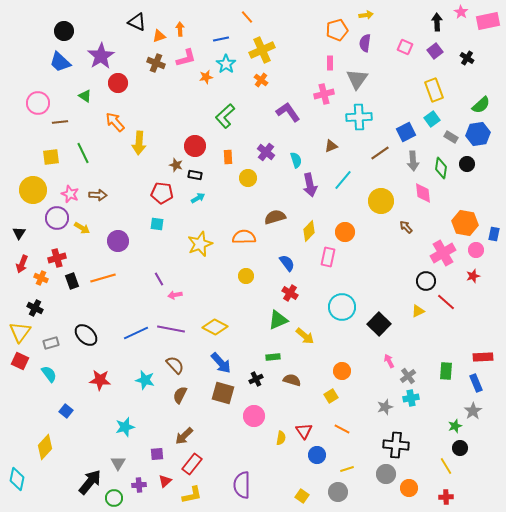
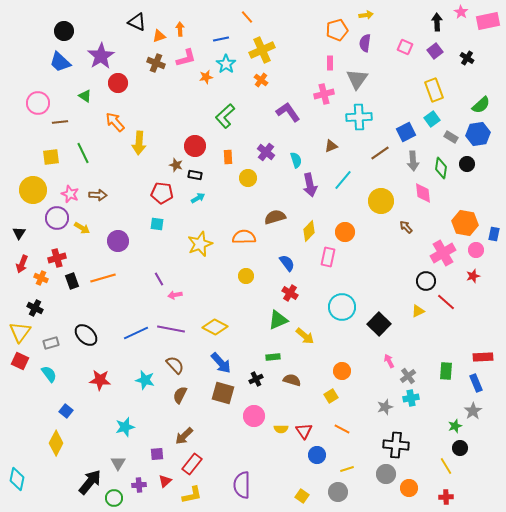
yellow semicircle at (281, 438): moved 9 px up; rotated 80 degrees clockwise
yellow diamond at (45, 447): moved 11 px right, 4 px up; rotated 15 degrees counterclockwise
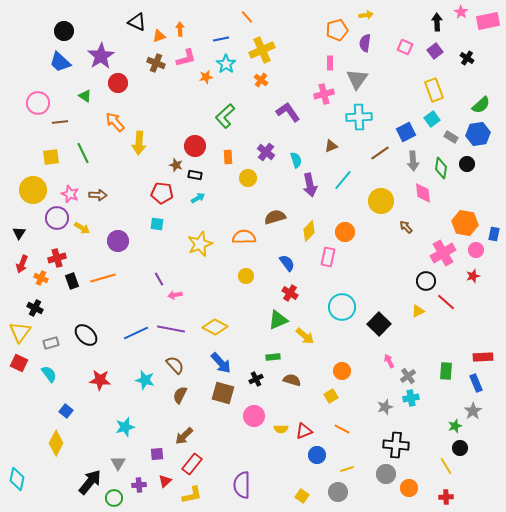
red square at (20, 361): moved 1 px left, 2 px down
red triangle at (304, 431): rotated 42 degrees clockwise
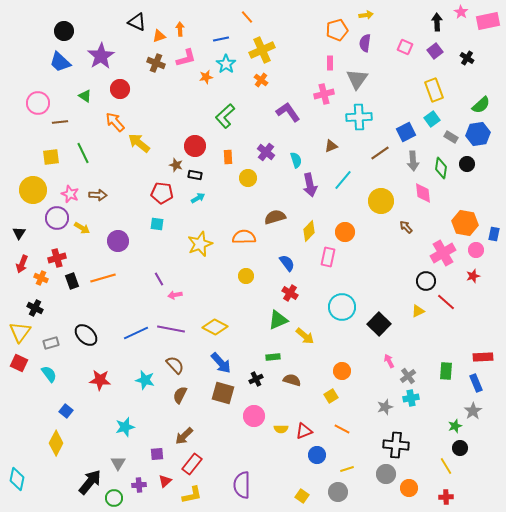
red circle at (118, 83): moved 2 px right, 6 px down
yellow arrow at (139, 143): rotated 125 degrees clockwise
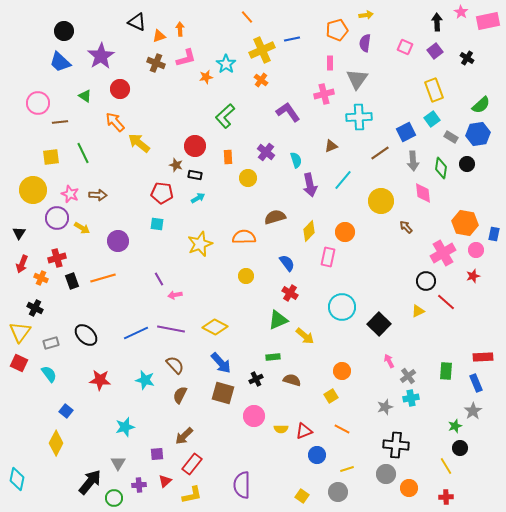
blue line at (221, 39): moved 71 px right
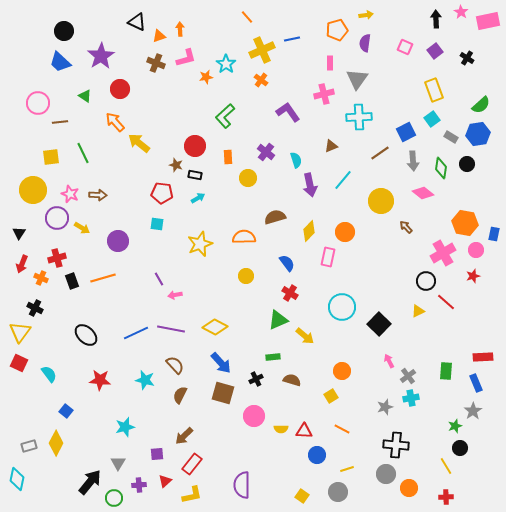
black arrow at (437, 22): moved 1 px left, 3 px up
pink diamond at (423, 193): rotated 45 degrees counterclockwise
gray rectangle at (51, 343): moved 22 px left, 103 px down
red triangle at (304, 431): rotated 24 degrees clockwise
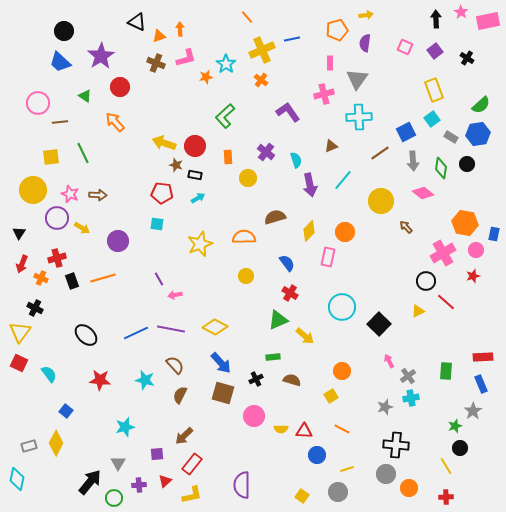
red circle at (120, 89): moved 2 px up
yellow arrow at (139, 143): moved 25 px right; rotated 20 degrees counterclockwise
blue rectangle at (476, 383): moved 5 px right, 1 px down
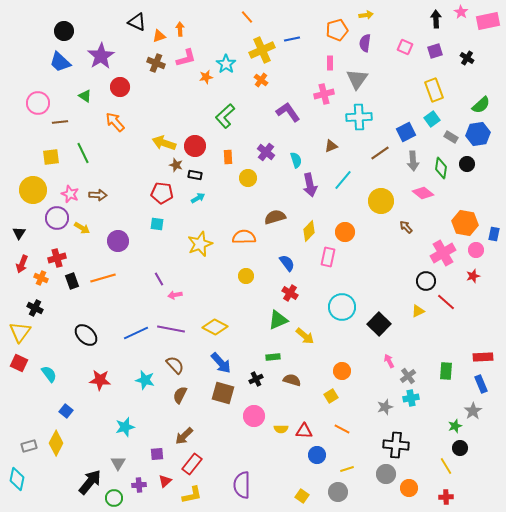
purple square at (435, 51): rotated 21 degrees clockwise
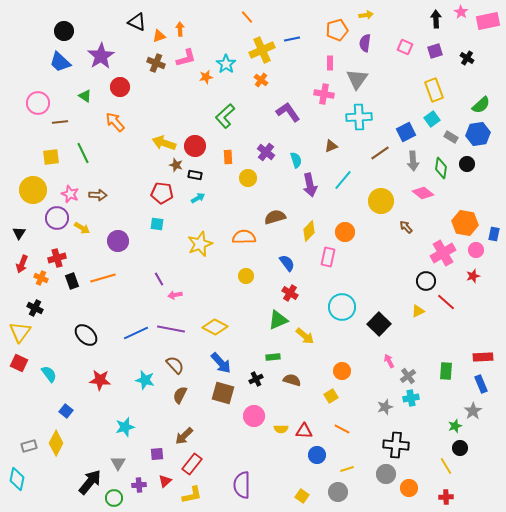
pink cross at (324, 94): rotated 24 degrees clockwise
